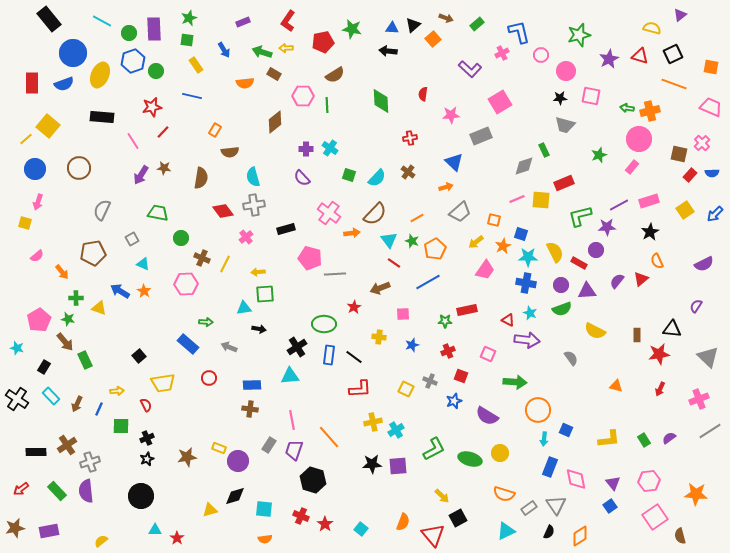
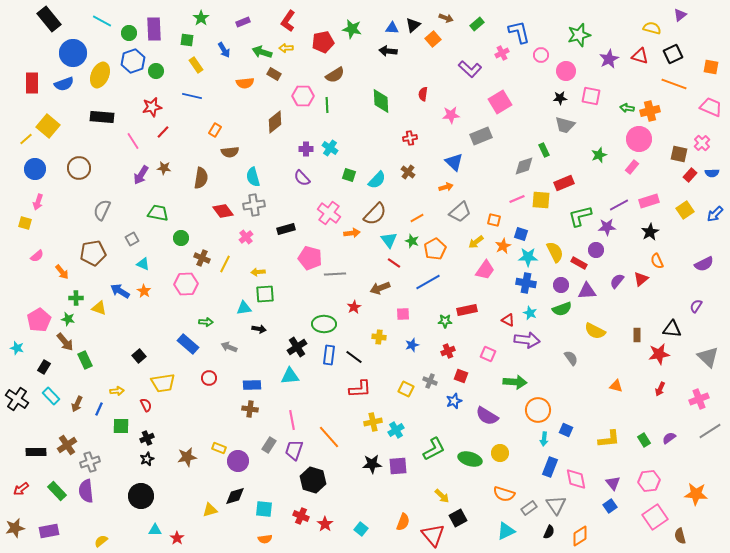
green star at (189, 18): moved 12 px right; rotated 14 degrees counterclockwise
cyan semicircle at (377, 178): moved 2 px down
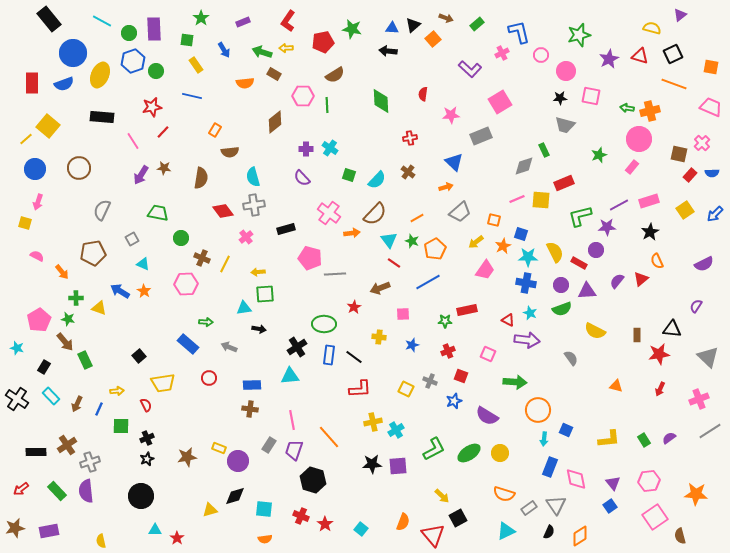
pink semicircle at (37, 256): rotated 112 degrees counterclockwise
green ellipse at (470, 459): moved 1 px left, 6 px up; rotated 50 degrees counterclockwise
yellow semicircle at (101, 541): rotated 64 degrees counterclockwise
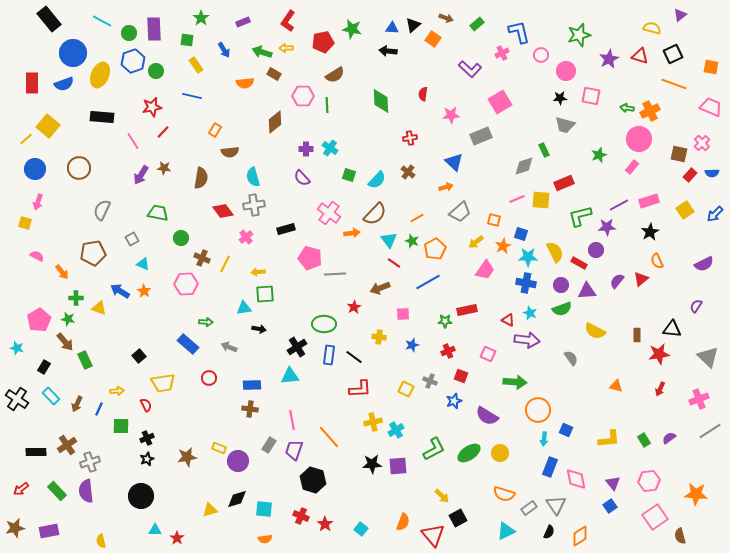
orange square at (433, 39): rotated 14 degrees counterclockwise
orange cross at (650, 111): rotated 12 degrees counterclockwise
black diamond at (235, 496): moved 2 px right, 3 px down
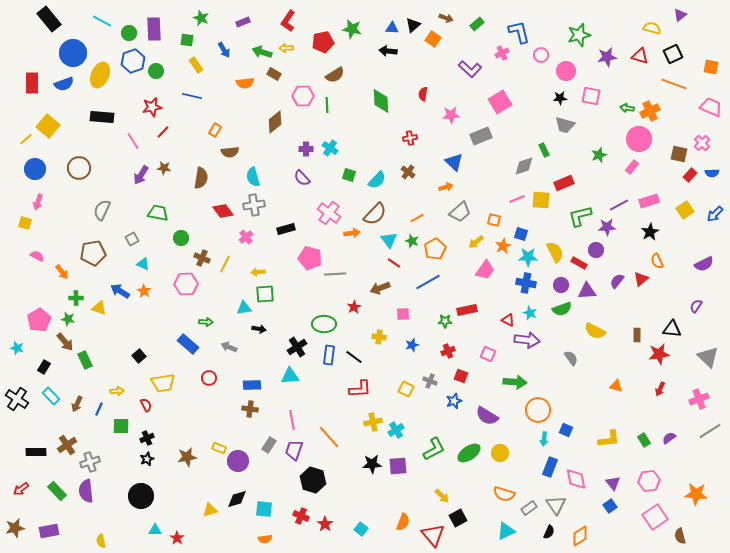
green star at (201, 18): rotated 14 degrees counterclockwise
purple star at (609, 59): moved 2 px left, 2 px up; rotated 18 degrees clockwise
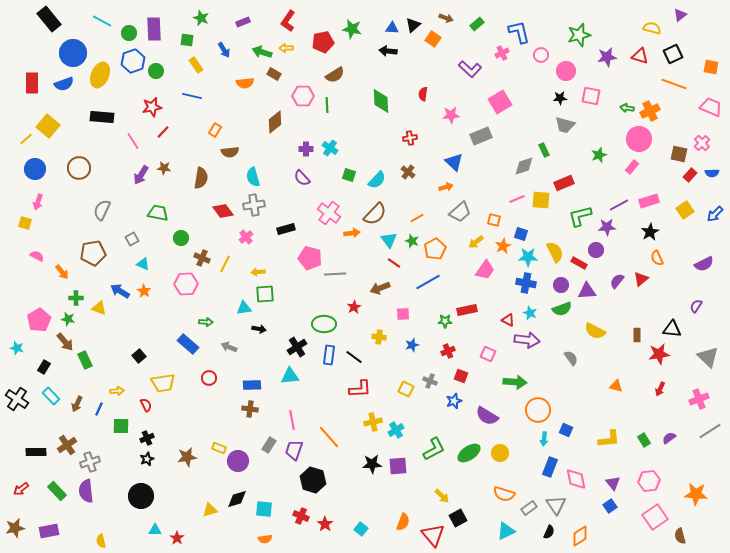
orange semicircle at (657, 261): moved 3 px up
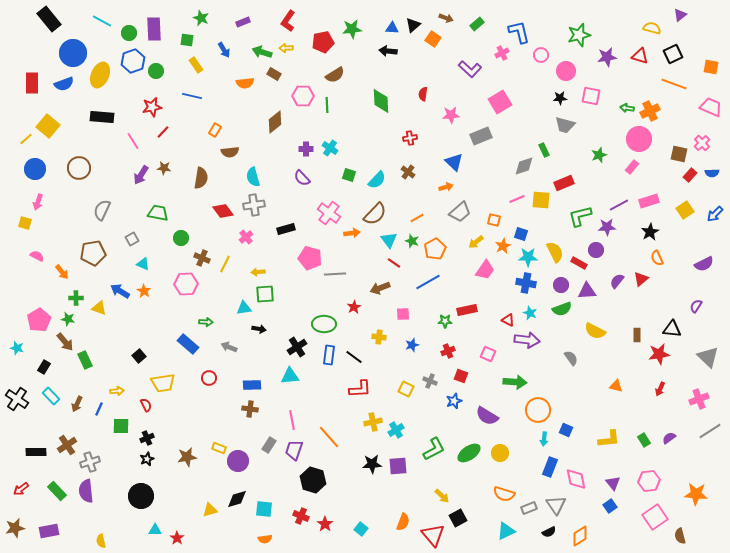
green star at (352, 29): rotated 18 degrees counterclockwise
gray rectangle at (529, 508): rotated 14 degrees clockwise
black semicircle at (549, 532): rotated 40 degrees clockwise
